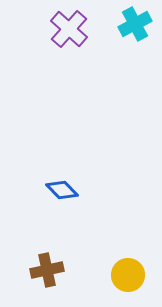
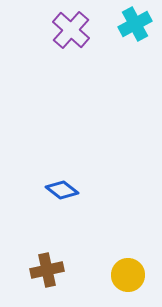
purple cross: moved 2 px right, 1 px down
blue diamond: rotated 8 degrees counterclockwise
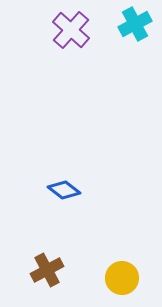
blue diamond: moved 2 px right
brown cross: rotated 16 degrees counterclockwise
yellow circle: moved 6 px left, 3 px down
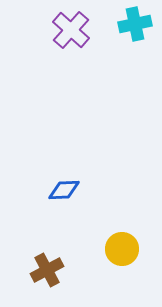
cyan cross: rotated 16 degrees clockwise
blue diamond: rotated 40 degrees counterclockwise
yellow circle: moved 29 px up
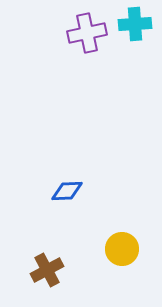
cyan cross: rotated 8 degrees clockwise
purple cross: moved 16 px right, 3 px down; rotated 36 degrees clockwise
blue diamond: moved 3 px right, 1 px down
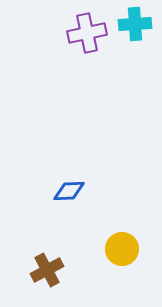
blue diamond: moved 2 px right
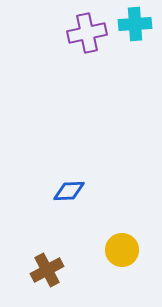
yellow circle: moved 1 px down
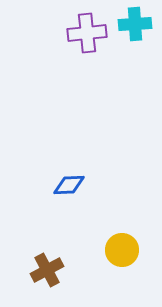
purple cross: rotated 6 degrees clockwise
blue diamond: moved 6 px up
